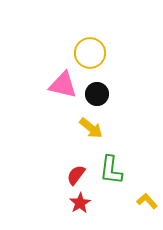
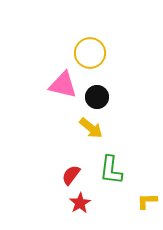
black circle: moved 3 px down
red semicircle: moved 5 px left
yellow L-shape: rotated 50 degrees counterclockwise
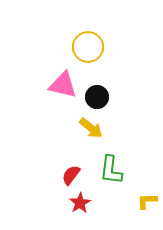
yellow circle: moved 2 px left, 6 px up
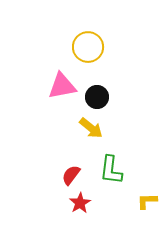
pink triangle: moved 1 px left, 1 px down; rotated 24 degrees counterclockwise
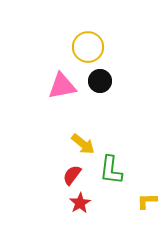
black circle: moved 3 px right, 16 px up
yellow arrow: moved 8 px left, 16 px down
red semicircle: moved 1 px right
